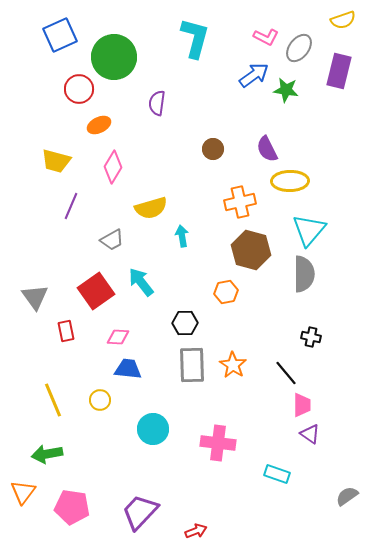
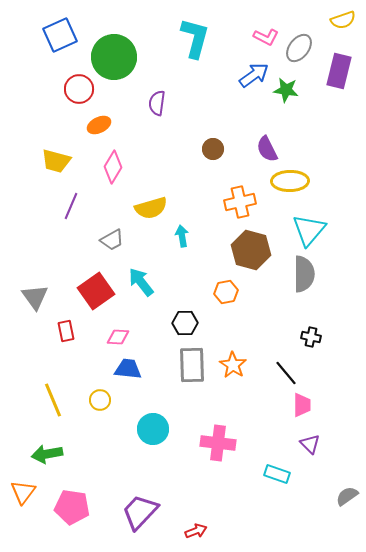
purple triangle at (310, 434): moved 10 px down; rotated 10 degrees clockwise
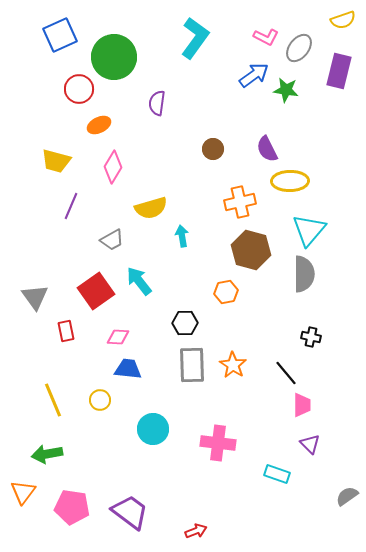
cyan L-shape at (195, 38): rotated 21 degrees clockwise
cyan arrow at (141, 282): moved 2 px left, 1 px up
purple trapezoid at (140, 512): moved 10 px left; rotated 84 degrees clockwise
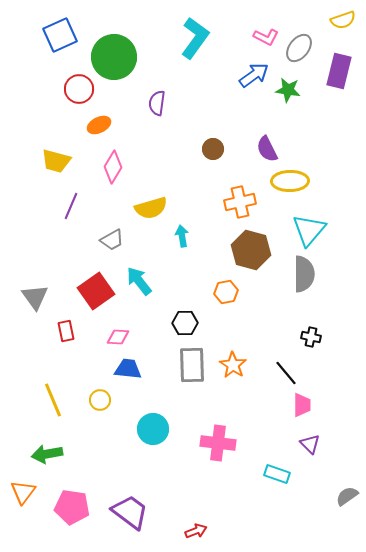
green star at (286, 90): moved 2 px right
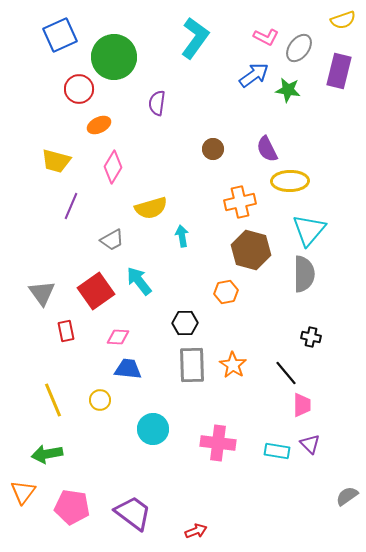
gray triangle at (35, 297): moved 7 px right, 4 px up
cyan rectangle at (277, 474): moved 23 px up; rotated 10 degrees counterclockwise
purple trapezoid at (130, 512): moved 3 px right, 1 px down
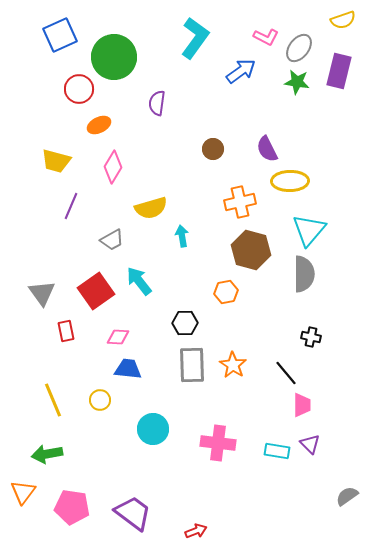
blue arrow at (254, 75): moved 13 px left, 4 px up
green star at (288, 90): moved 9 px right, 8 px up
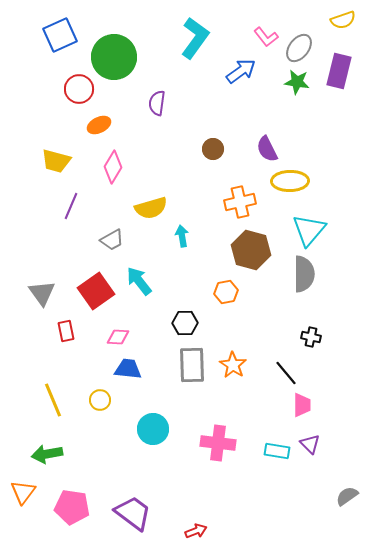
pink L-shape at (266, 37): rotated 25 degrees clockwise
